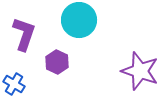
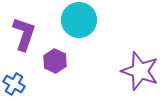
purple hexagon: moved 2 px left, 1 px up
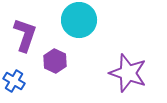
purple L-shape: moved 1 px right, 1 px down
purple star: moved 12 px left, 2 px down
blue cross: moved 3 px up
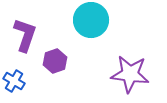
cyan circle: moved 12 px right
purple hexagon: rotated 15 degrees clockwise
purple star: moved 2 px right, 1 px down; rotated 12 degrees counterclockwise
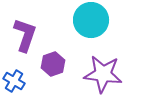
purple hexagon: moved 2 px left, 3 px down
purple star: moved 27 px left
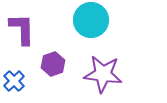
purple L-shape: moved 3 px left, 6 px up; rotated 20 degrees counterclockwise
blue cross: rotated 15 degrees clockwise
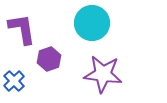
cyan circle: moved 1 px right, 3 px down
purple L-shape: rotated 8 degrees counterclockwise
purple hexagon: moved 4 px left, 5 px up
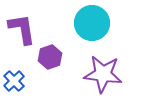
purple hexagon: moved 1 px right, 2 px up
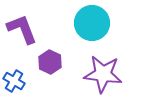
purple L-shape: rotated 12 degrees counterclockwise
purple hexagon: moved 5 px down; rotated 15 degrees counterclockwise
blue cross: rotated 15 degrees counterclockwise
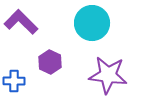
purple L-shape: moved 1 px left, 7 px up; rotated 24 degrees counterclockwise
purple star: moved 5 px right, 1 px down
blue cross: rotated 30 degrees counterclockwise
